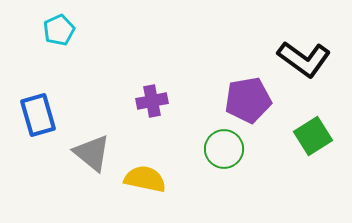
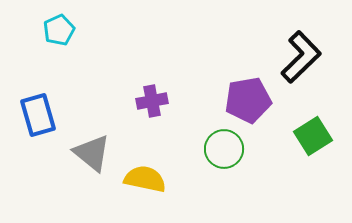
black L-shape: moved 3 px left, 2 px up; rotated 80 degrees counterclockwise
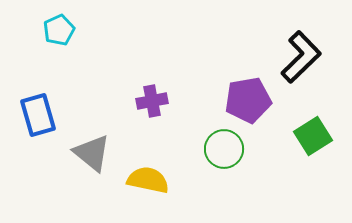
yellow semicircle: moved 3 px right, 1 px down
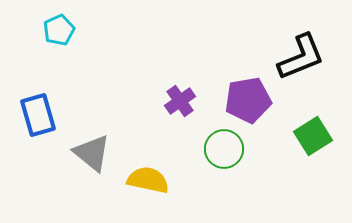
black L-shape: rotated 22 degrees clockwise
purple cross: moved 28 px right; rotated 24 degrees counterclockwise
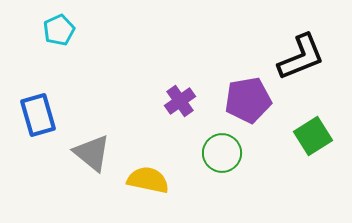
green circle: moved 2 px left, 4 px down
